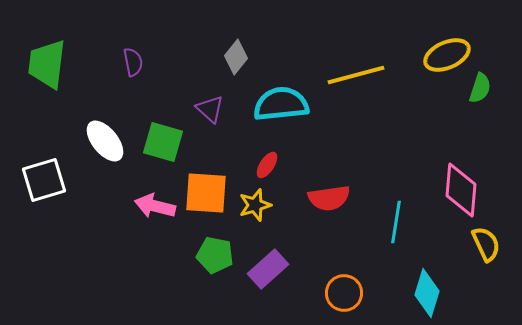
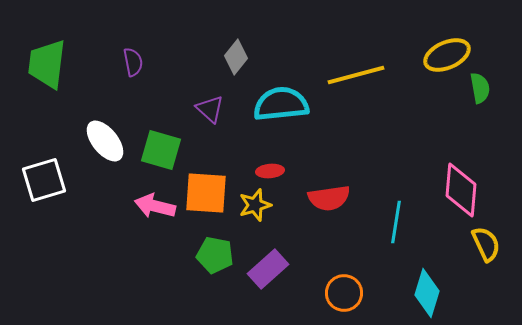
green semicircle: rotated 28 degrees counterclockwise
green square: moved 2 px left, 8 px down
red ellipse: moved 3 px right, 6 px down; rotated 52 degrees clockwise
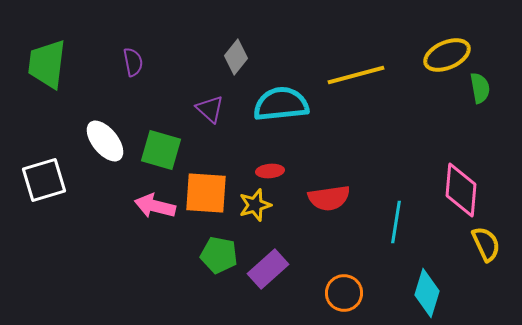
green pentagon: moved 4 px right
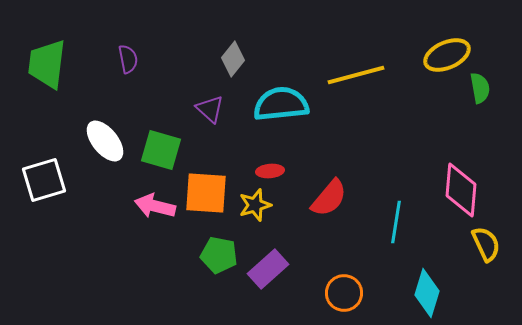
gray diamond: moved 3 px left, 2 px down
purple semicircle: moved 5 px left, 3 px up
red semicircle: rotated 42 degrees counterclockwise
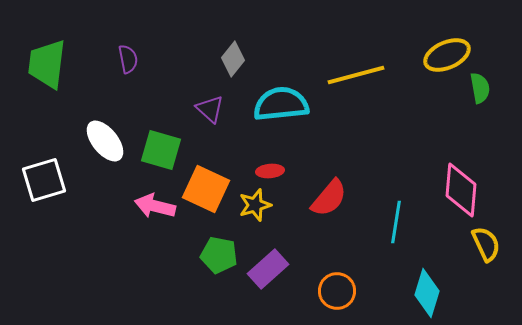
orange square: moved 4 px up; rotated 21 degrees clockwise
orange circle: moved 7 px left, 2 px up
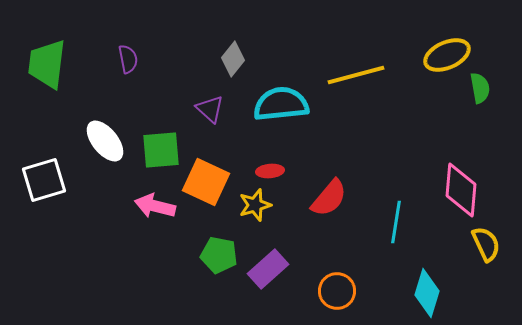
green square: rotated 21 degrees counterclockwise
orange square: moved 7 px up
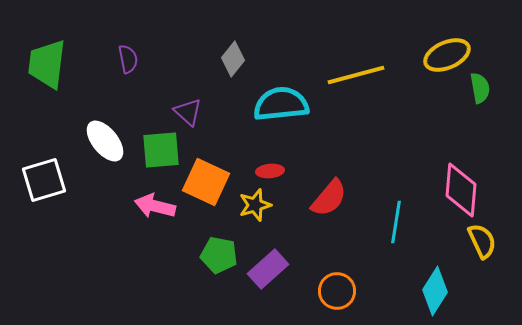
purple triangle: moved 22 px left, 3 px down
yellow semicircle: moved 4 px left, 3 px up
cyan diamond: moved 8 px right, 2 px up; rotated 15 degrees clockwise
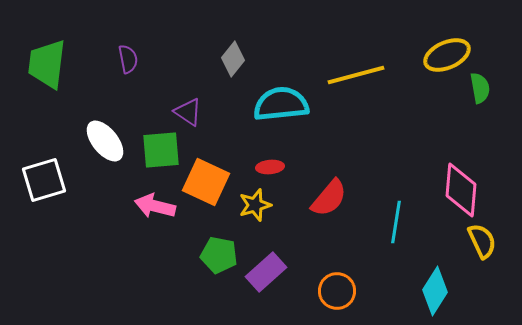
purple triangle: rotated 8 degrees counterclockwise
red ellipse: moved 4 px up
purple rectangle: moved 2 px left, 3 px down
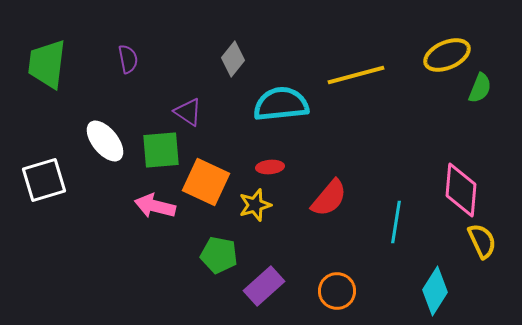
green semicircle: rotated 32 degrees clockwise
purple rectangle: moved 2 px left, 14 px down
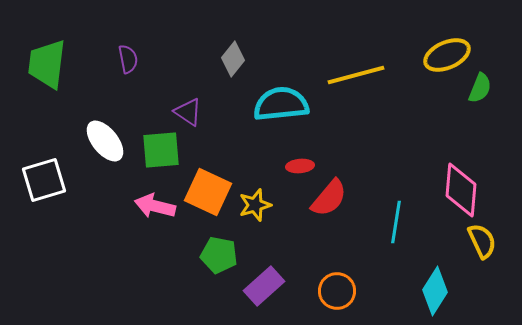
red ellipse: moved 30 px right, 1 px up
orange square: moved 2 px right, 10 px down
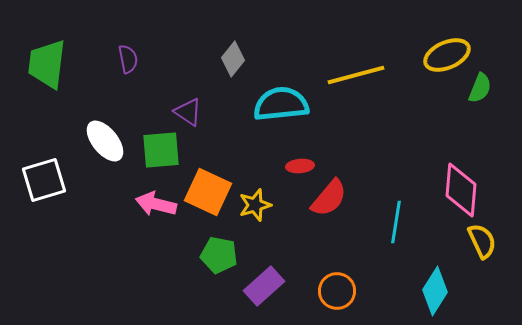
pink arrow: moved 1 px right, 2 px up
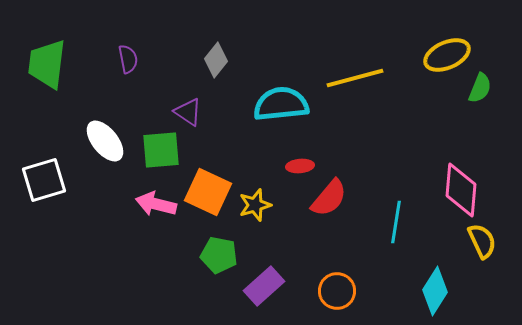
gray diamond: moved 17 px left, 1 px down
yellow line: moved 1 px left, 3 px down
